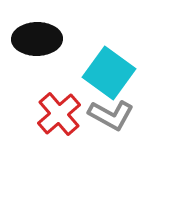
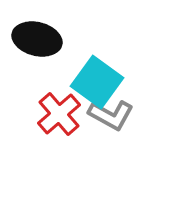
black ellipse: rotated 15 degrees clockwise
cyan square: moved 12 px left, 9 px down
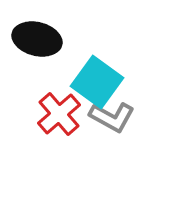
gray L-shape: moved 1 px right, 2 px down
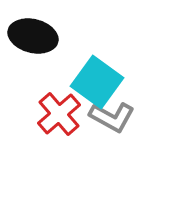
black ellipse: moved 4 px left, 3 px up
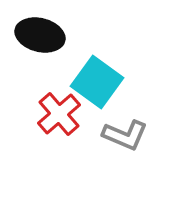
black ellipse: moved 7 px right, 1 px up
gray L-shape: moved 13 px right, 18 px down; rotated 6 degrees counterclockwise
